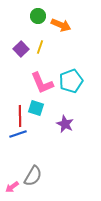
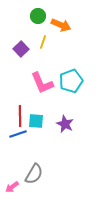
yellow line: moved 3 px right, 5 px up
cyan square: moved 13 px down; rotated 14 degrees counterclockwise
gray semicircle: moved 1 px right, 2 px up
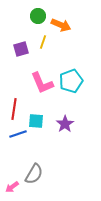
purple square: rotated 28 degrees clockwise
red line: moved 6 px left, 7 px up; rotated 10 degrees clockwise
purple star: rotated 12 degrees clockwise
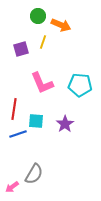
cyan pentagon: moved 9 px right, 4 px down; rotated 25 degrees clockwise
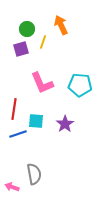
green circle: moved 11 px left, 13 px down
orange arrow: rotated 138 degrees counterclockwise
gray semicircle: rotated 40 degrees counterclockwise
pink arrow: rotated 56 degrees clockwise
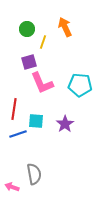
orange arrow: moved 4 px right, 2 px down
purple square: moved 8 px right, 13 px down
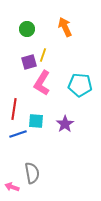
yellow line: moved 13 px down
pink L-shape: rotated 55 degrees clockwise
gray semicircle: moved 2 px left, 1 px up
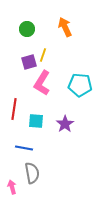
blue line: moved 6 px right, 14 px down; rotated 30 degrees clockwise
pink arrow: rotated 56 degrees clockwise
